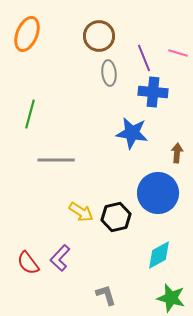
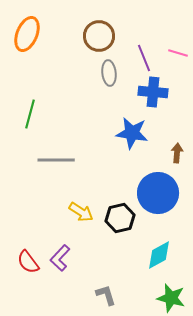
black hexagon: moved 4 px right, 1 px down
red semicircle: moved 1 px up
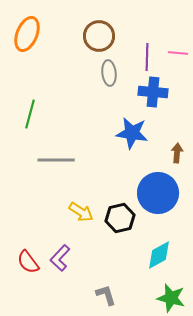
pink line: rotated 12 degrees counterclockwise
purple line: moved 3 px right, 1 px up; rotated 24 degrees clockwise
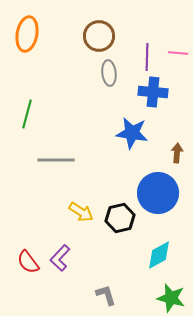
orange ellipse: rotated 12 degrees counterclockwise
green line: moved 3 px left
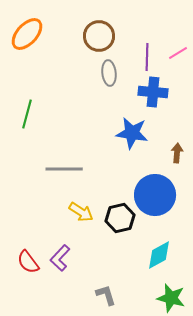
orange ellipse: rotated 32 degrees clockwise
pink line: rotated 36 degrees counterclockwise
gray line: moved 8 px right, 9 px down
blue circle: moved 3 px left, 2 px down
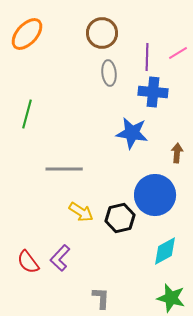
brown circle: moved 3 px right, 3 px up
cyan diamond: moved 6 px right, 4 px up
gray L-shape: moved 5 px left, 3 px down; rotated 20 degrees clockwise
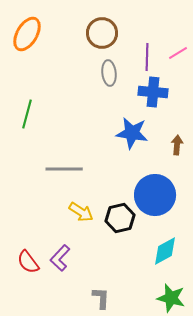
orange ellipse: rotated 12 degrees counterclockwise
brown arrow: moved 8 px up
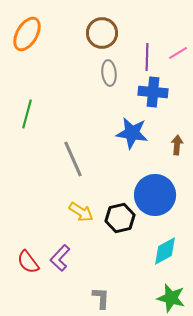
gray line: moved 9 px right, 10 px up; rotated 66 degrees clockwise
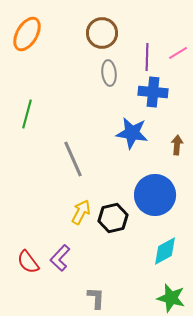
yellow arrow: rotated 95 degrees counterclockwise
black hexagon: moved 7 px left
gray L-shape: moved 5 px left
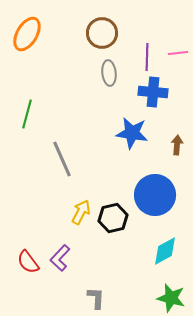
pink line: rotated 24 degrees clockwise
gray line: moved 11 px left
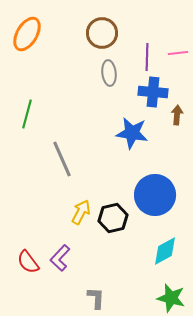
brown arrow: moved 30 px up
